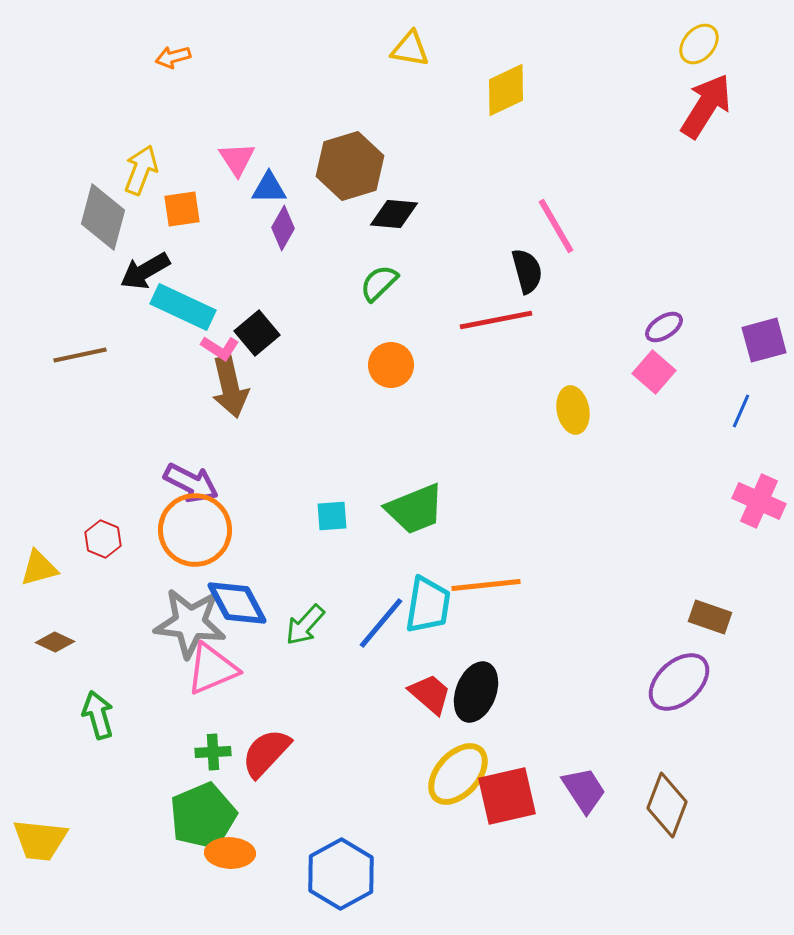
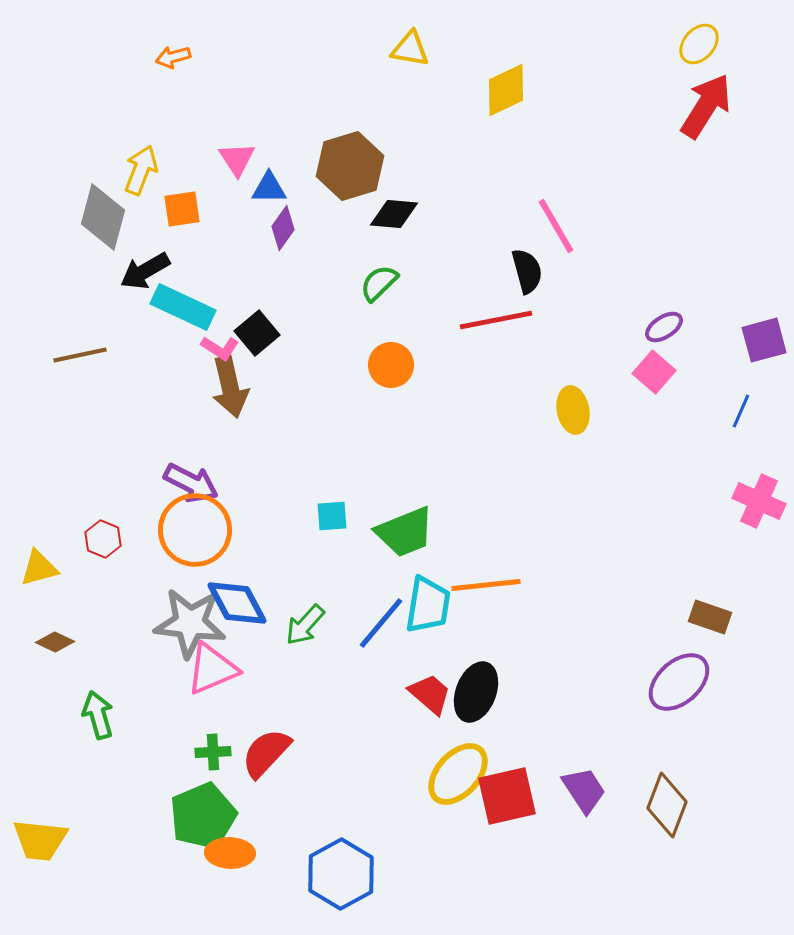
purple diamond at (283, 228): rotated 6 degrees clockwise
green trapezoid at (415, 509): moved 10 px left, 23 px down
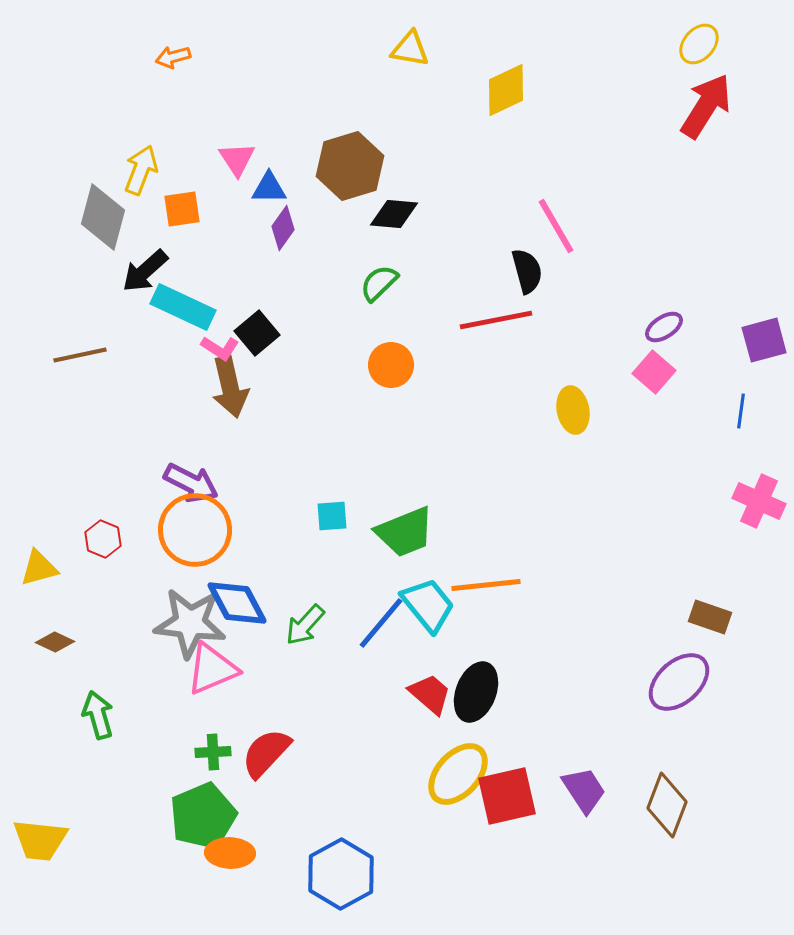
black arrow at (145, 271): rotated 12 degrees counterclockwise
blue line at (741, 411): rotated 16 degrees counterclockwise
cyan trapezoid at (428, 605): rotated 48 degrees counterclockwise
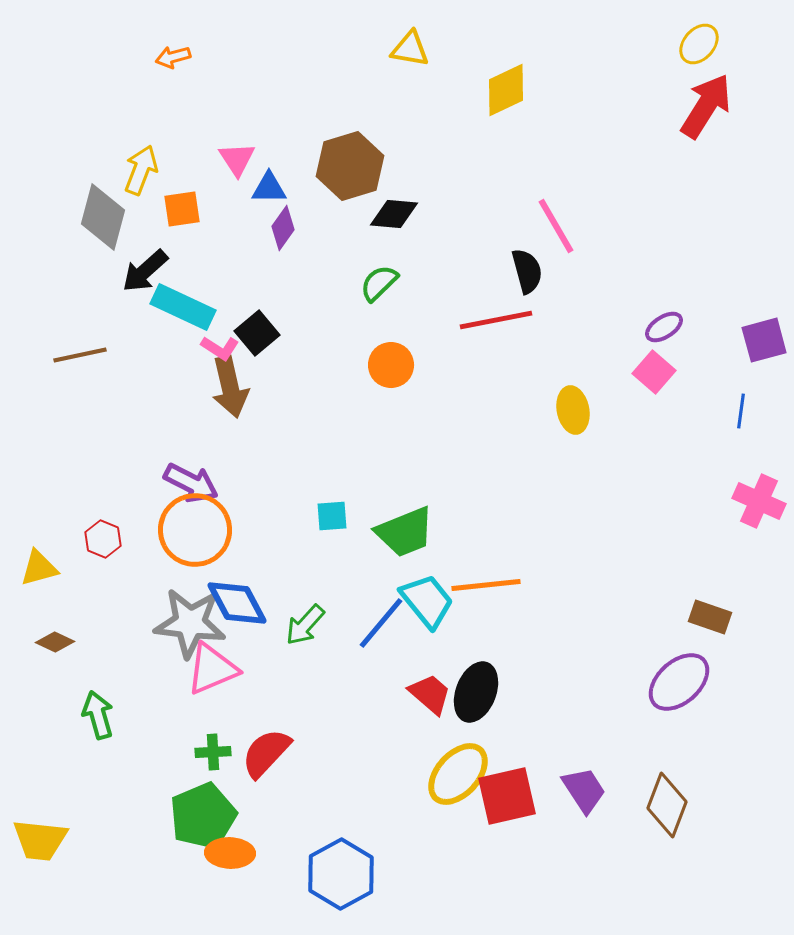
cyan trapezoid at (428, 605): moved 1 px left, 4 px up
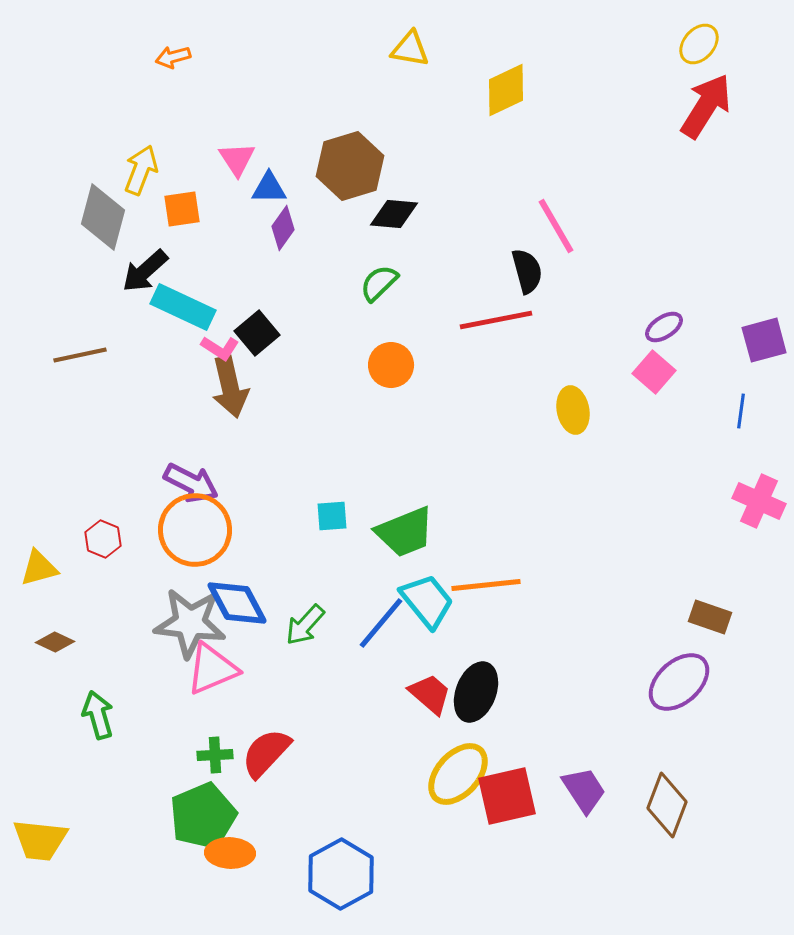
green cross at (213, 752): moved 2 px right, 3 px down
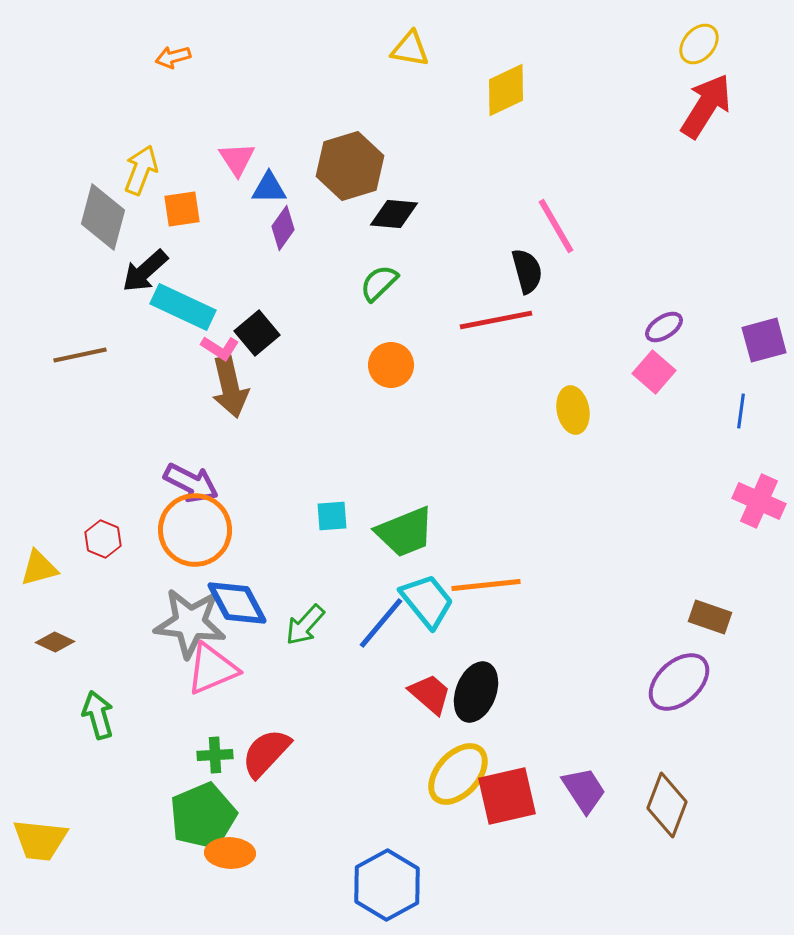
blue hexagon at (341, 874): moved 46 px right, 11 px down
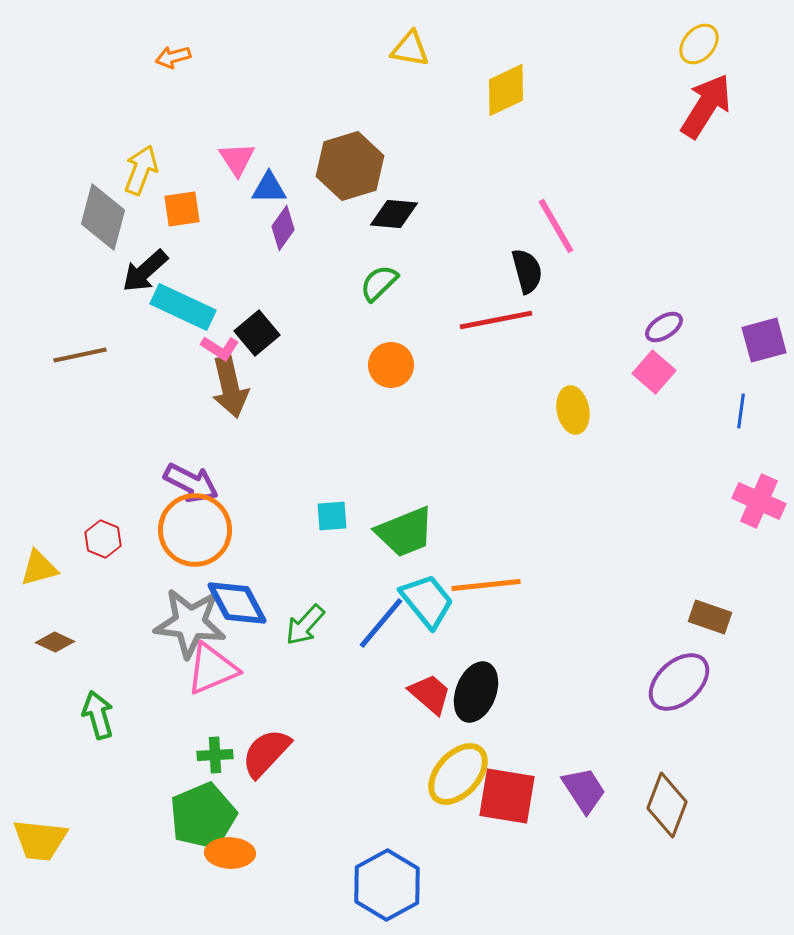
red square at (507, 796): rotated 22 degrees clockwise
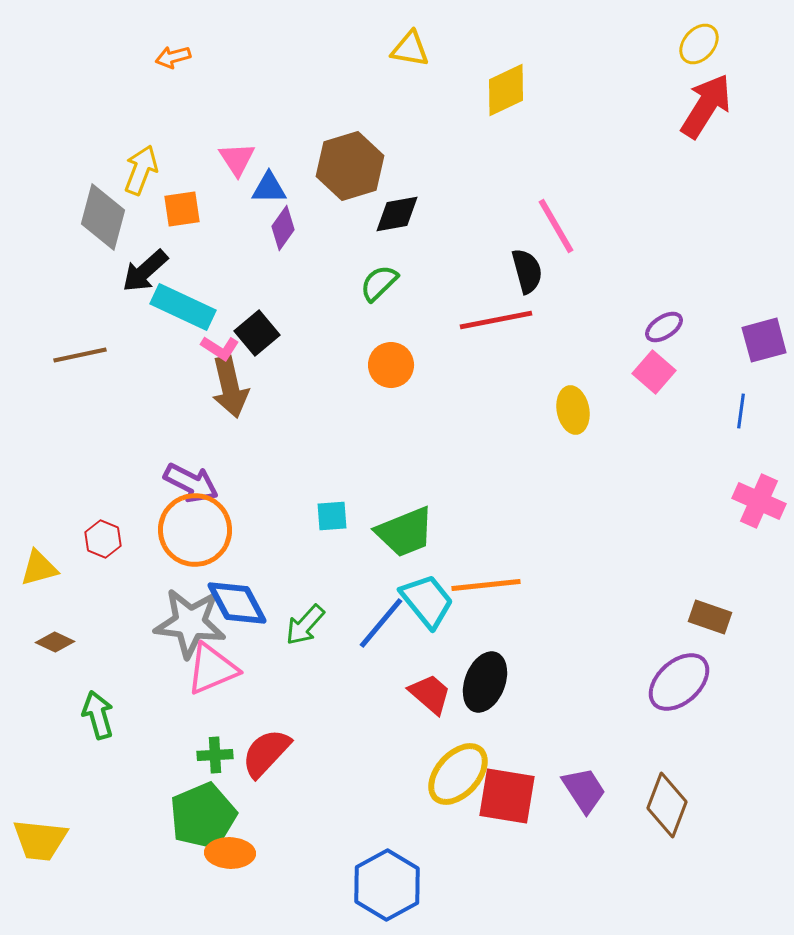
black diamond at (394, 214): moved 3 px right; rotated 15 degrees counterclockwise
black ellipse at (476, 692): moved 9 px right, 10 px up
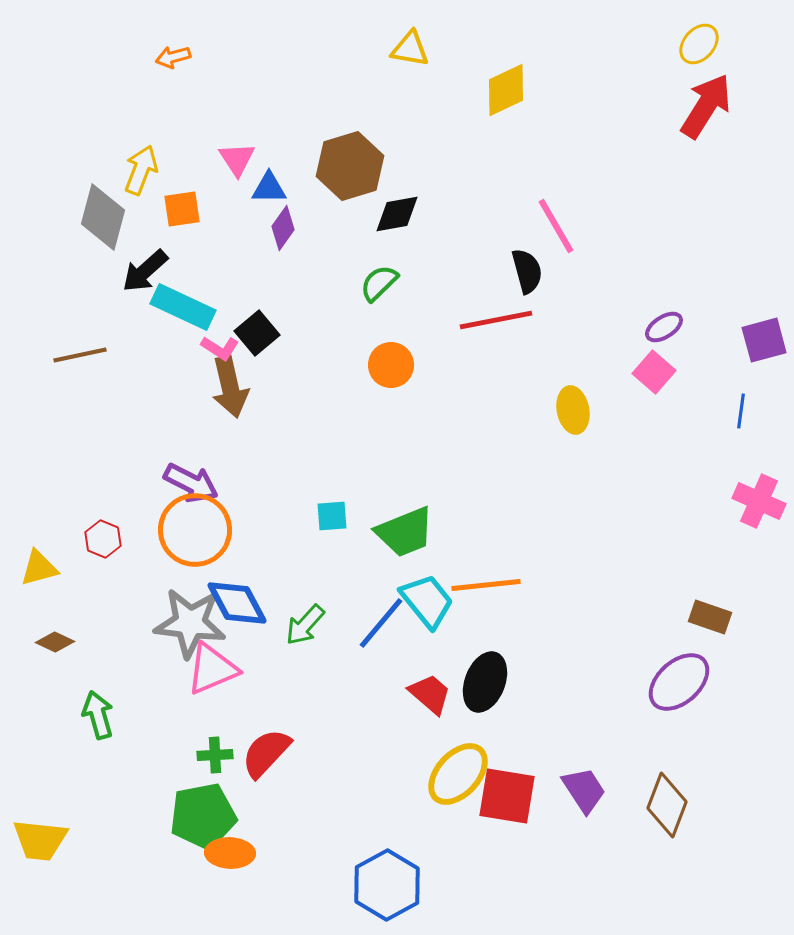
green pentagon at (203, 816): rotated 12 degrees clockwise
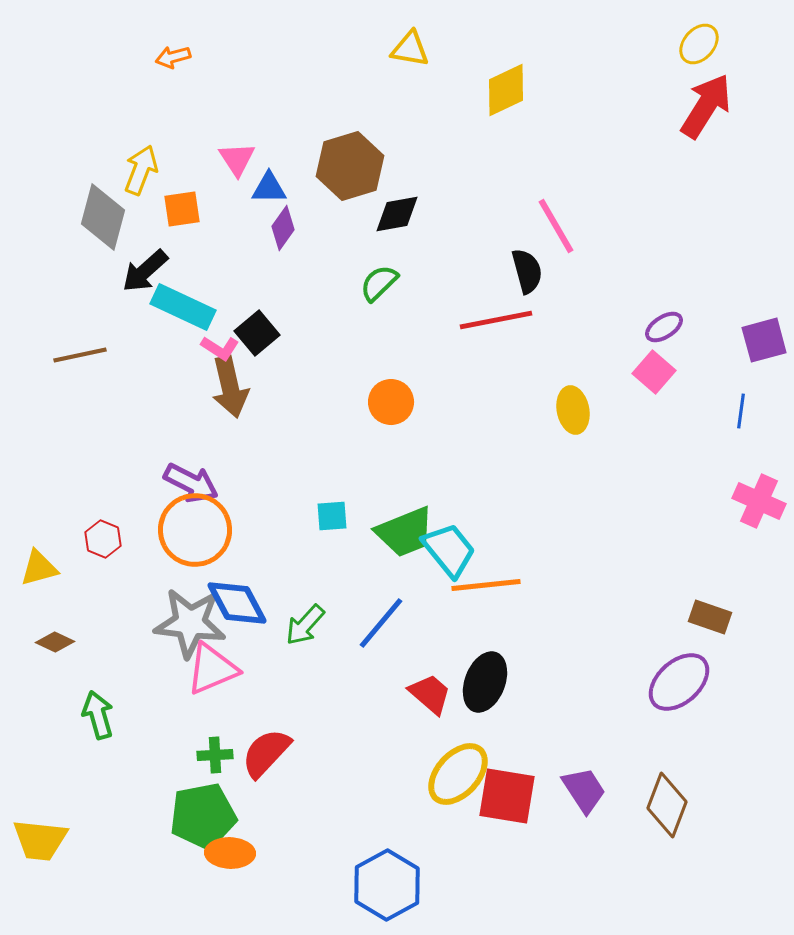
orange circle at (391, 365): moved 37 px down
cyan trapezoid at (427, 601): moved 22 px right, 51 px up
